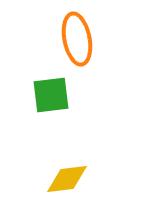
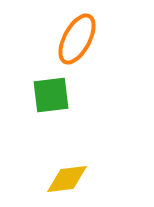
orange ellipse: rotated 39 degrees clockwise
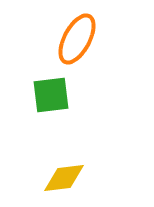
yellow diamond: moved 3 px left, 1 px up
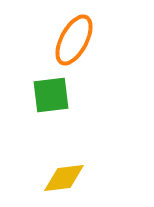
orange ellipse: moved 3 px left, 1 px down
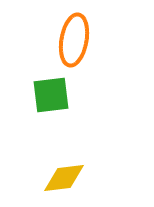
orange ellipse: rotated 18 degrees counterclockwise
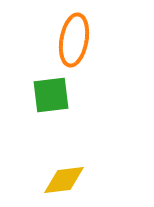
yellow diamond: moved 2 px down
